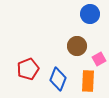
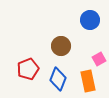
blue circle: moved 6 px down
brown circle: moved 16 px left
orange rectangle: rotated 15 degrees counterclockwise
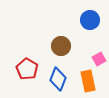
red pentagon: moved 1 px left; rotated 20 degrees counterclockwise
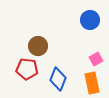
brown circle: moved 23 px left
pink square: moved 3 px left
red pentagon: rotated 25 degrees counterclockwise
orange rectangle: moved 4 px right, 2 px down
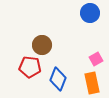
blue circle: moved 7 px up
brown circle: moved 4 px right, 1 px up
red pentagon: moved 3 px right, 2 px up
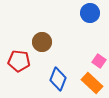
brown circle: moved 3 px up
pink square: moved 3 px right, 2 px down; rotated 24 degrees counterclockwise
red pentagon: moved 11 px left, 6 px up
orange rectangle: rotated 35 degrees counterclockwise
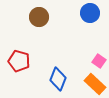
brown circle: moved 3 px left, 25 px up
red pentagon: rotated 10 degrees clockwise
orange rectangle: moved 3 px right, 1 px down
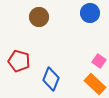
blue diamond: moved 7 px left
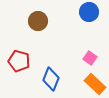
blue circle: moved 1 px left, 1 px up
brown circle: moved 1 px left, 4 px down
pink square: moved 9 px left, 3 px up
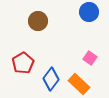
red pentagon: moved 4 px right, 2 px down; rotated 25 degrees clockwise
blue diamond: rotated 15 degrees clockwise
orange rectangle: moved 16 px left
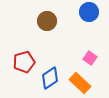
brown circle: moved 9 px right
red pentagon: moved 1 px right, 1 px up; rotated 15 degrees clockwise
blue diamond: moved 1 px left, 1 px up; rotated 20 degrees clockwise
orange rectangle: moved 1 px right, 1 px up
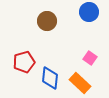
blue diamond: rotated 50 degrees counterclockwise
